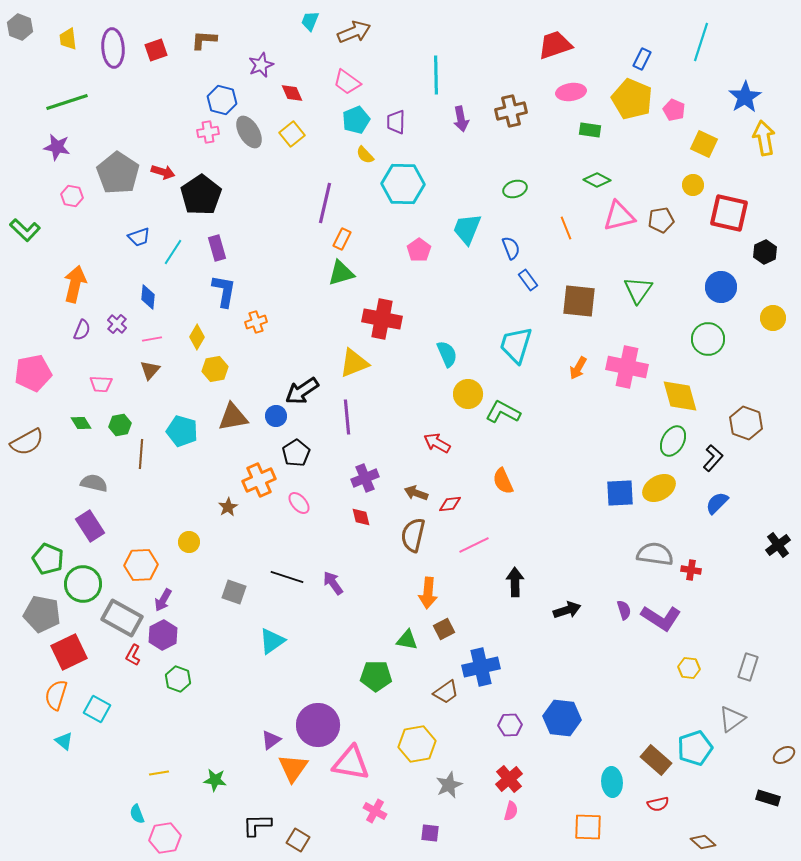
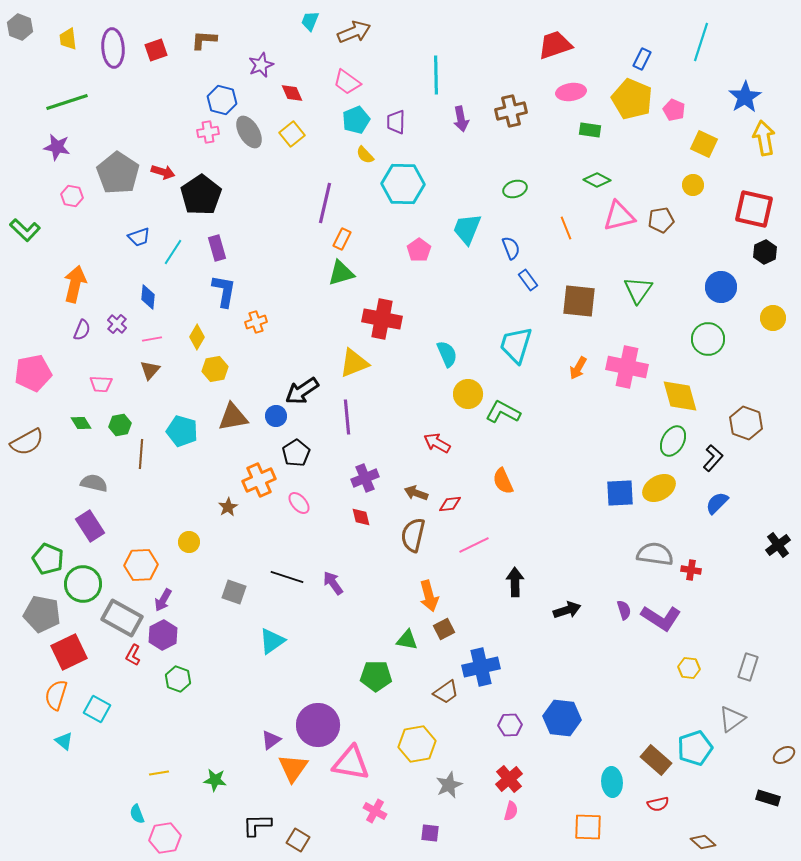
red square at (729, 213): moved 25 px right, 4 px up
orange arrow at (428, 593): moved 1 px right, 3 px down; rotated 20 degrees counterclockwise
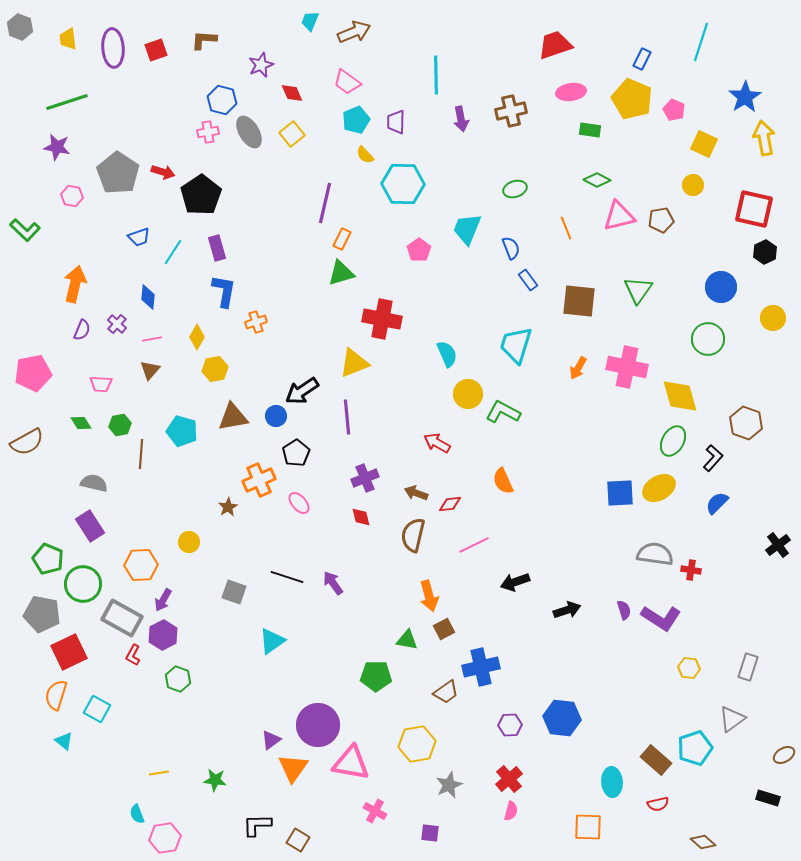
black arrow at (515, 582): rotated 108 degrees counterclockwise
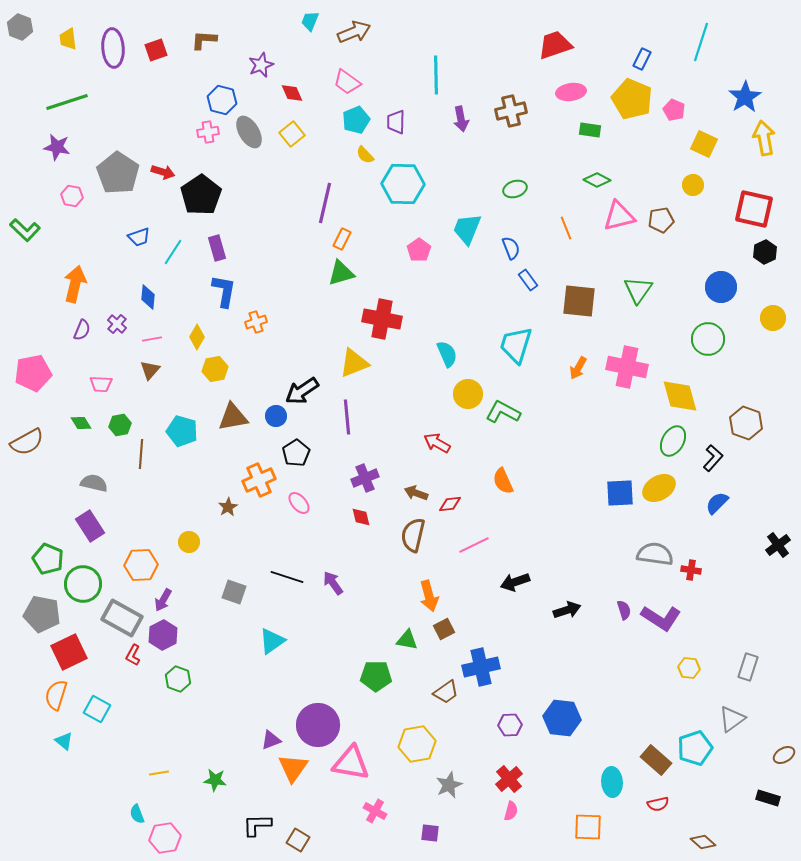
purple triangle at (271, 740): rotated 15 degrees clockwise
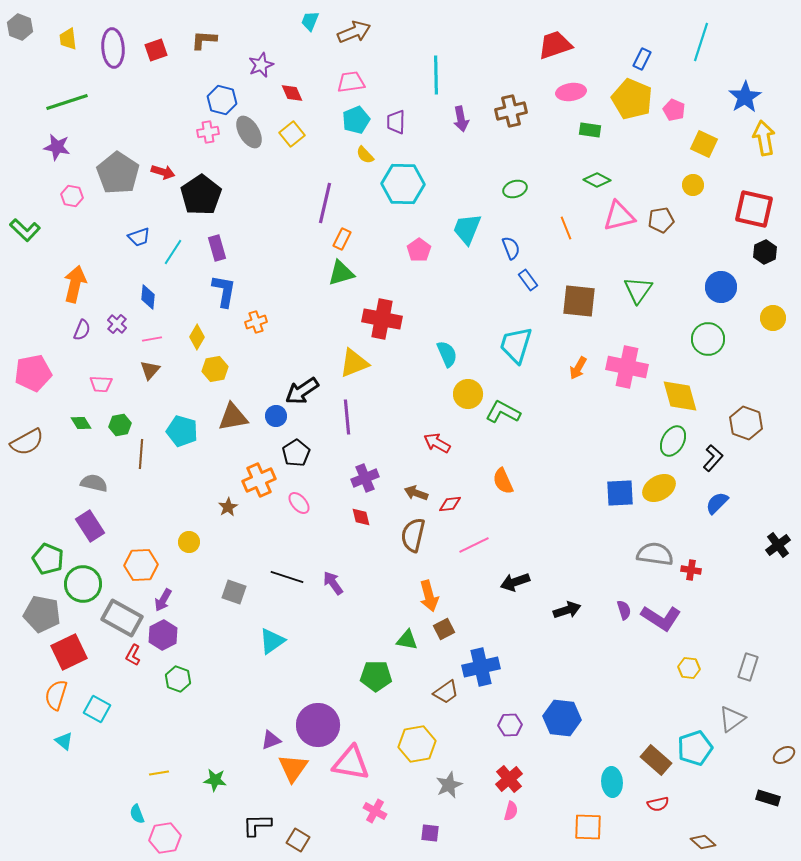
pink trapezoid at (347, 82): moved 4 px right; rotated 136 degrees clockwise
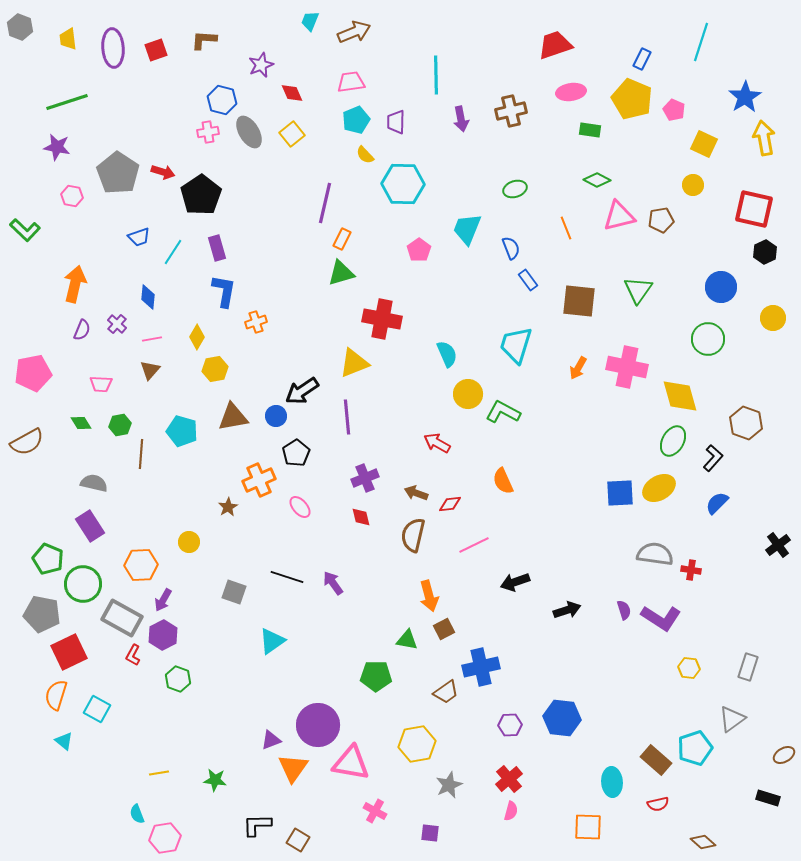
pink ellipse at (299, 503): moved 1 px right, 4 px down
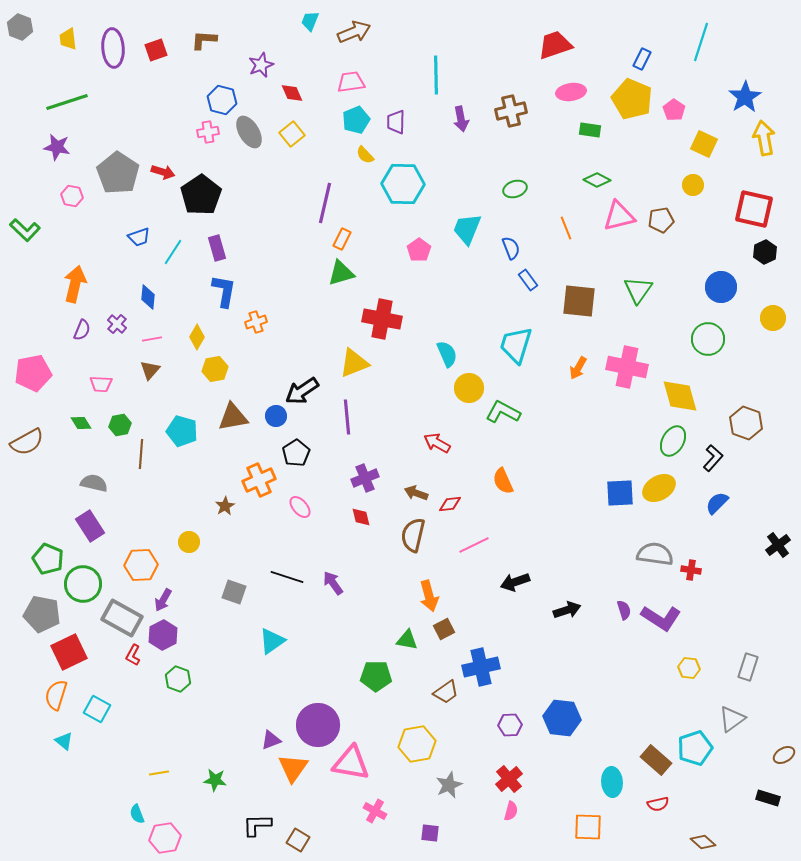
pink pentagon at (674, 110): rotated 10 degrees clockwise
yellow circle at (468, 394): moved 1 px right, 6 px up
brown star at (228, 507): moved 3 px left, 1 px up
